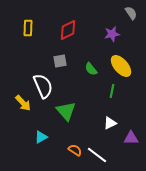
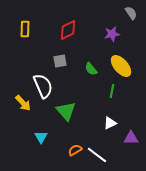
yellow rectangle: moved 3 px left, 1 px down
cyan triangle: rotated 32 degrees counterclockwise
orange semicircle: rotated 64 degrees counterclockwise
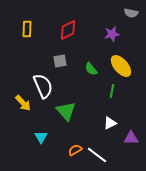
gray semicircle: rotated 136 degrees clockwise
yellow rectangle: moved 2 px right
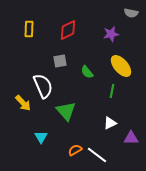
yellow rectangle: moved 2 px right
purple star: moved 1 px left
green semicircle: moved 4 px left, 3 px down
